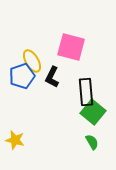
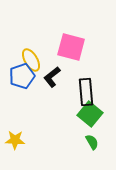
yellow ellipse: moved 1 px left, 1 px up
black L-shape: rotated 25 degrees clockwise
green square: moved 3 px left, 2 px down
yellow star: rotated 12 degrees counterclockwise
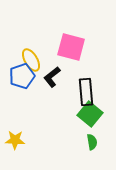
green semicircle: rotated 21 degrees clockwise
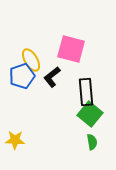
pink square: moved 2 px down
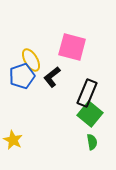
pink square: moved 1 px right, 2 px up
black rectangle: moved 1 px right, 1 px down; rotated 28 degrees clockwise
yellow star: moved 2 px left; rotated 24 degrees clockwise
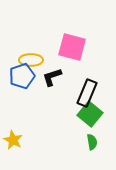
yellow ellipse: rotated 60 degrees counterclockwise
black L-shape: rotated 20 degrees clockwise
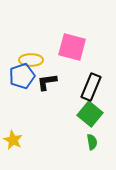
black L-shape: moved 5 px left, 5 px down; rotated 10 degrees clockwise
black rectangle: moved 4 px right, 6 px up
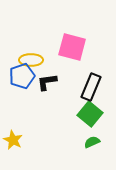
green semicircle: rotated 105 degrees counterclockwise
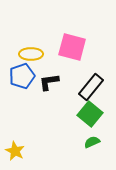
yellow ellipse: moved 6 px up
black L-shape: moved 2 px right
black rectangle: rotated 16 degrees clockwise
yellow star: moved 2 px right, 11 px down
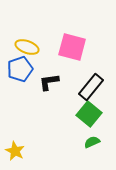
yellow ellipse: moved 4 px left, 7 px up; rotated 20 degrees clockwise
blue pentagon: moved 2 px left, 7 px up
green square: moved 1 px left
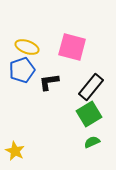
blue pentagon: moved 2 px right, 1 px down
green square: rotated 20 degrees clockwise
